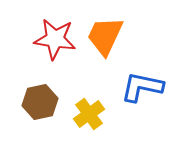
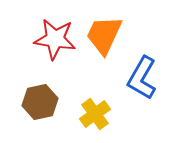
orange trapezoid: moved 1 px left, 1 px up
blue L-shape: moved 9 px up; rotated 72 degrees counterclockwise
yellow cross: moved 6 px right
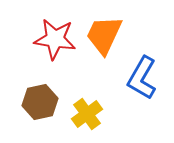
yellow cross: moved 8 px left
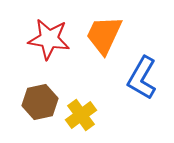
red star: moved 6 px left
yellow cross: moved 6 px left, 1 px down
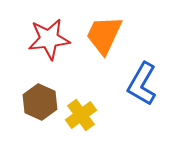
red star: rotated 15 degrees counterclockwise
blue L-shape: moved 6 px down
brown hexagon: rotated 24 degrees counterclockwise
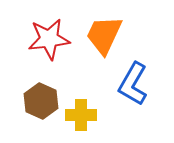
blue L-shape: moved 9 px left
brown hexagon: moved 1 px right, 1 px up
yellow cross: rotated 36 degrees clockwise
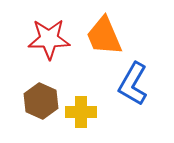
orange trapezoid: moved 1 px down; rotated 48 degrees counterclockwise
red star: rotated 6 degrees clockwise
yellow cross: moved 3 px up
